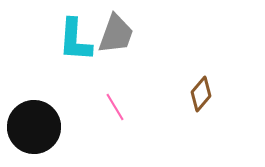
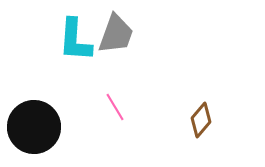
brown diamond: moved 26 px down
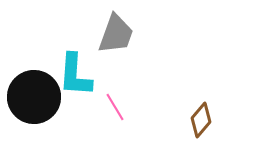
cyan L-shape: moved 35 px down
black circle: moved 30 px up
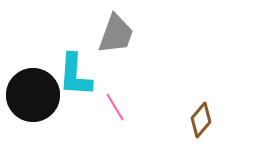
black circle: moved 1 px left, 2 px up
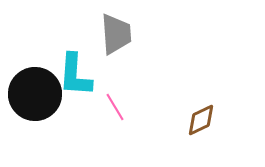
gray trapezoid: rotated 24 degrees counterclockwise
black circle: moved 2 px right, 1 px up
brown diamond: rotated 24 degrees clockwise
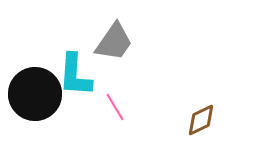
gray trapezoid: moved 2 px left, 8 px down; rotated 39 degrees clockwise
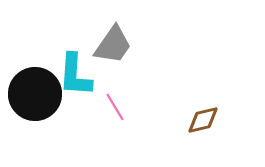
gray trapezoid: moved 1 px left, 3 px down
brown diamond: moved 2 px right; rotated 12 degrees clockwise
